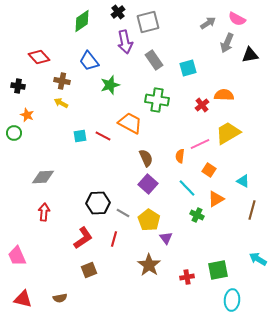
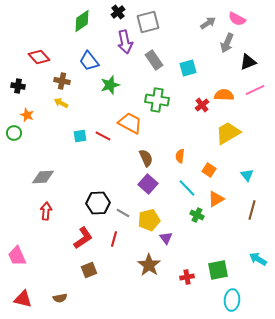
black triangle at (250, 55): moved 2 px left, 7 px down; rotated 12 degrees counterclockwise
pink line at (200, 144): moved 55 px right, 54 px up
cyan triangle at (243, 181): moved 4 px right, 6 px up; rotated 24 degrees clockwise
red arrow at (44, 212): moved 2 px right, 1 px up
yellow pentagon at (149, 220): rotated 25 degrees clockwise
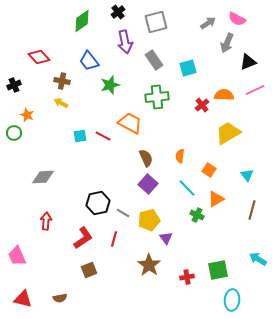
gray square at (148, 22): moved 8 px right
black cross at (18, 86): moved 4 px left, 1 px up; rotated 32 degrees counterclockwise
green cross at (157, 100): moved 3 px up; rotated 15 degrees counterclockwise
black hexagon at (98, 203): rotated 10 degrees counterclockwise
red arrow at (46, 211): moved 10 px down
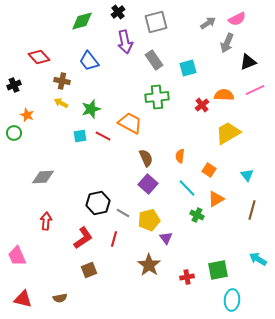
pink semicircle at (237, 19): rotated 54 degrees counterclockwise
green diamond at (82, 21): rotated 20 degrees clockwise
green star at (110, 85): moved 19 px left, 24 px down
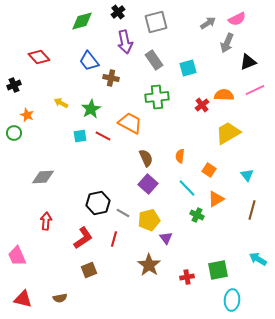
brown cross at (62, 81): moved 49 px right, 3 px up
green star at (91, 109): rotated 12 degrees counterclockwise
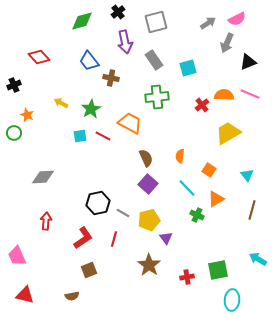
pink line at (255, 90): moved 5 px left, 4 px down; rotated 48 degrees clockwise
brown semicircle at (60, 298): moved 12 px right, 2 px up
red triangle at (23, 299): moved 2 px right, 4 px up
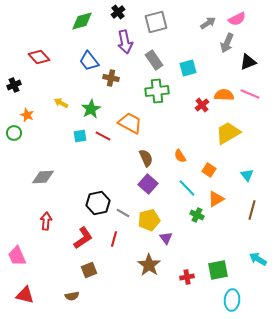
green cross at (157, 97): moved 6 px up
orange semicircle at (180, 156): rotated 40 degrees counterclockwise
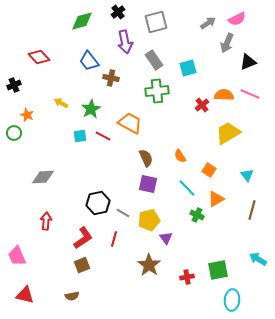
purple square at (148, 184): rotated 30 degrees counterclockwise
brown square at (89, 270): moved 7 px left, 5 px up
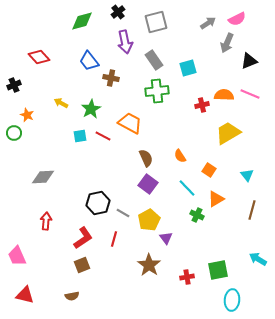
black triangle at (248, 62): moved 1 px right, 1 px up
red cross at (202, 105): rotated 24 degrees clockwise
purple square at (148, 184): rotated 24 degrees clockwise
yellow pentagon at (149, 220): rotated 15 degrees counterclockwise
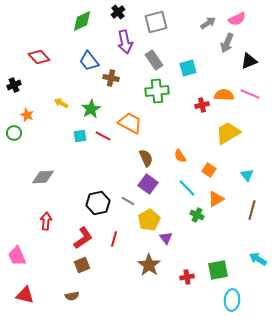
green diamond at (82, 21): rotated 10 degrees counterclockwise
gray line at (123, 213): moved 5 px right, 12 px up
